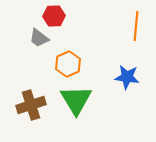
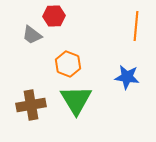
gray trapezoid: moved 7 px left, 3 px up
orange hexagon: rotated 15 degrees counterclockwise
brown cross: rotated 8 degrees clockwise
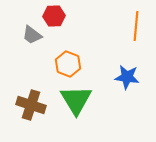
brown cross: rotated 28 degrees clockwise
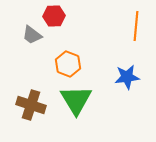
blue star: rotated 15 degrees counterclockwise
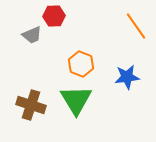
orange line: rotated 40 degrees counterclockwise
gray trapezoid: rotated 60 degrees counterclockwise
orange hexagon: moved 13 px right
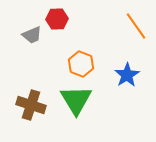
red hexagon: moved 3 px right, 3 px down
blue star: moved 2 px up; rotated 25 degrees counterclockwise
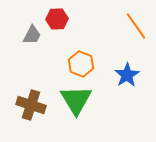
gray trapezoid: rotated 40 degrees counterclockwise
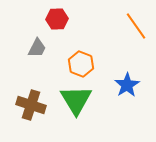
gray trapezoid: moved 5 px right, 13 px down
blue star: moved 10 px down
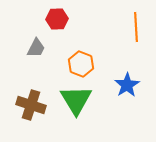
orange line: moved 1 px down; rotated 32 degrees clockwise
gray trapezoid: moved 1 px left
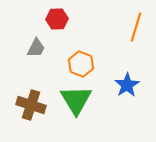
orange line: rotated 20 degrees clockwise
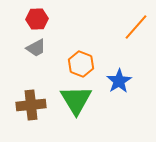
red hexagon: moved 20 px left
orange line: rotated 24 degrees clockwise
gray trapezoid: rotated 35 degrees clockwise
blue star: moved 8 px left, 4 px up
brown cross: rotated 24 degrees counterclockwise
